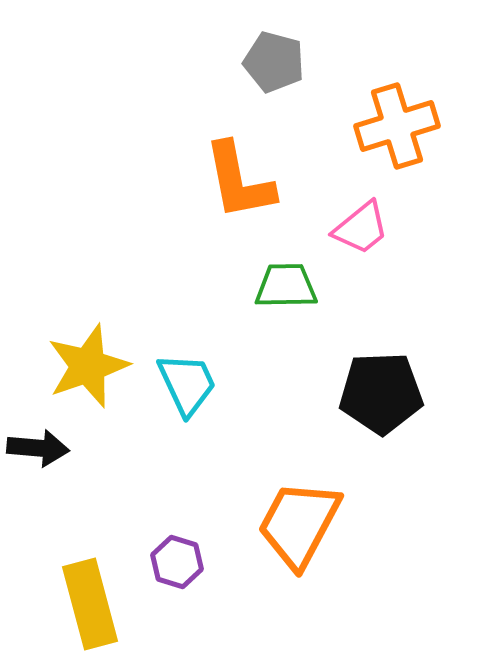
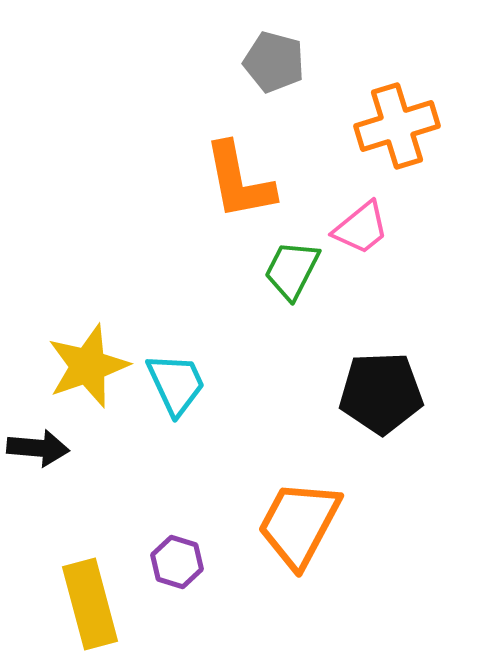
green trapezoid: moved 6 px right, 16 px up; rotated 62 degrees counterclockwise
cyan trapezoid: moved 11 px left
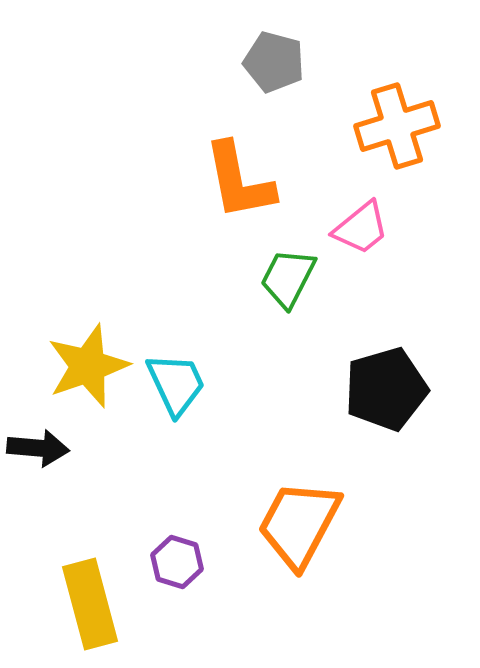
green trapezoid: moved 4 px left, 8 px down
black pentagon: moved 5 px right, 4 px up; rotated 14 degrees counterclockwise
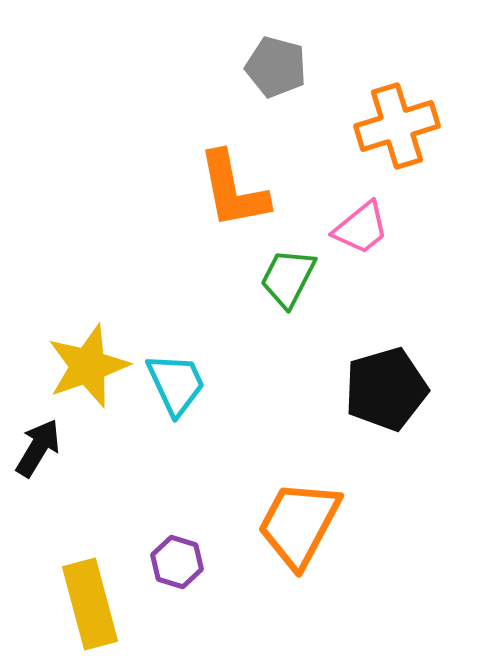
gray pentagon: moved 2 px right, 5 px down
orange L-shape: moved 6 px left, 9 px down
black arrow: rotated 64 degrees counterclockwise
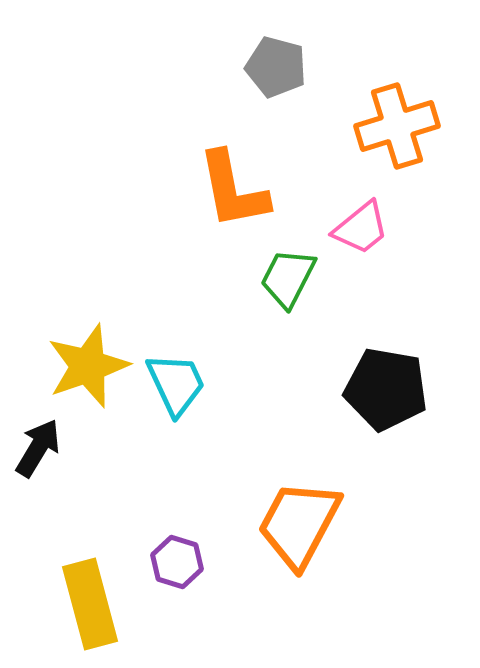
black pentagon: rotated 26 degrees clockwise
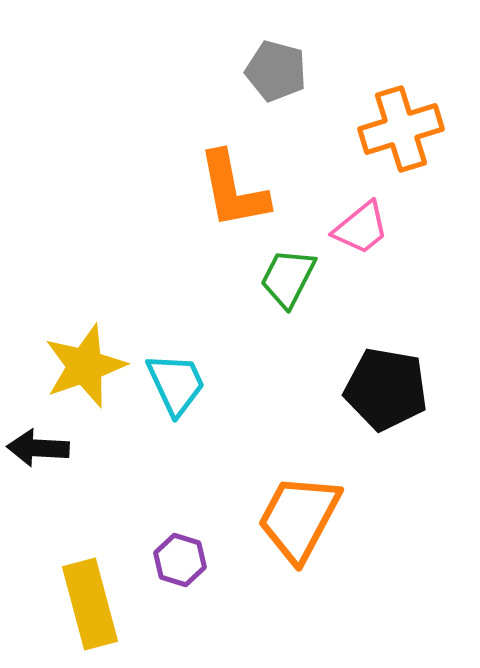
gray pentagon: moved 4 px down
orange cross: moved 4 px right, 3 px down
yellow star: moved 3 px left
black arrow: rotated 118 degrees counterclockwise
orange trapezoid: moved 6 px up
purple hexagon: moved 3 px right, 2 px up
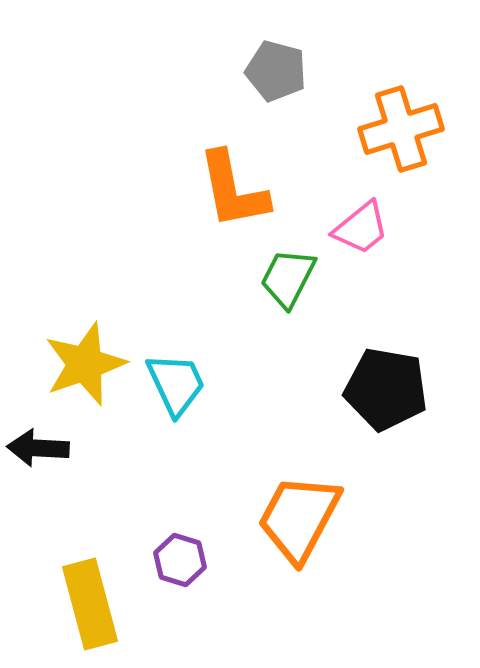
yellow star: moved 2 px up
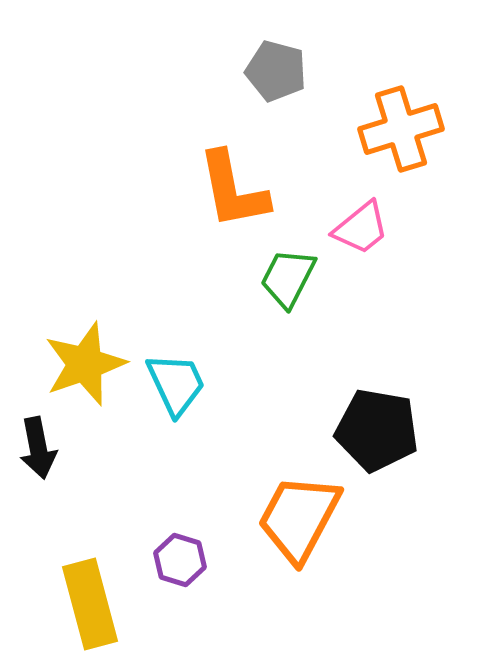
black pentagon: moved 9 px left, 41 px down
black arrow: rotated 104 degrees counterclockwise
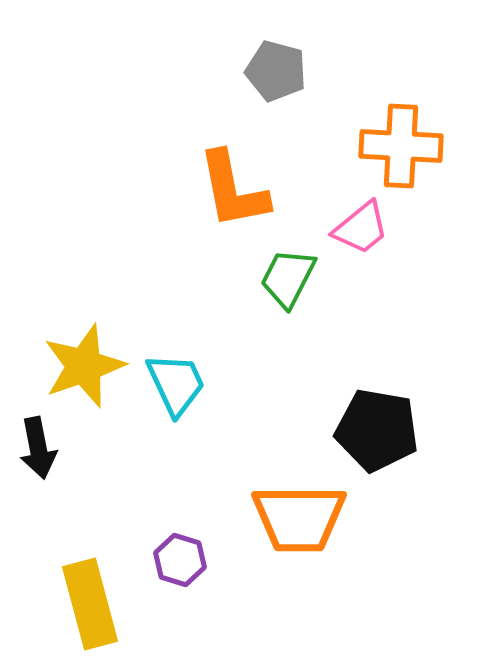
orange cross: moved 17 px down; rotated 20 degrees clockwise
yellow star: moved 1 px left, 2 px down
orange trapezoid: rotated 118 degrees counterclockwise
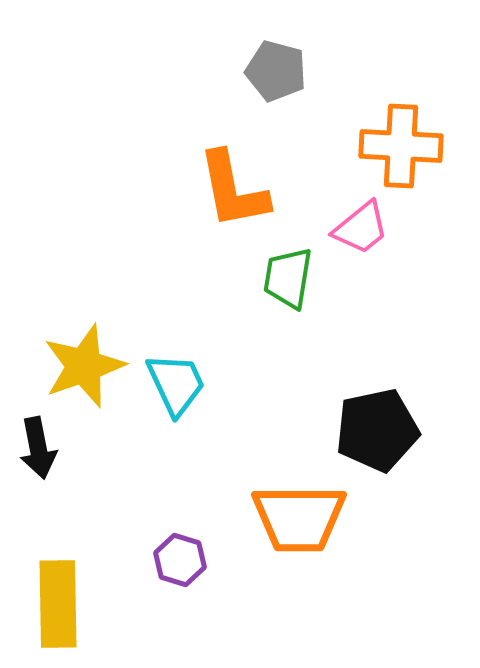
green trapezoid: rotated 18 degrees counterclockwise
black pentagon: rotated 22 degrees counterclockwise
yellow rectangle: moved 32 px left; rotated 14 degrees clockwise
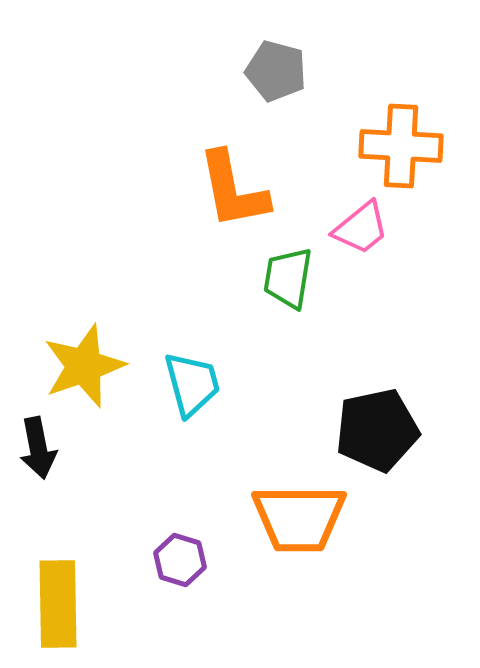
cyan trapezoid: moved 16 px right; rotated 10 degrees clockwise
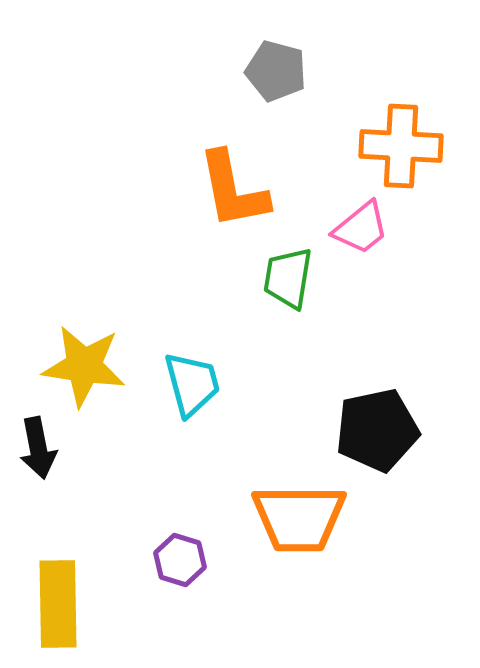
yellow star: rotated 28 degrees clockwise
